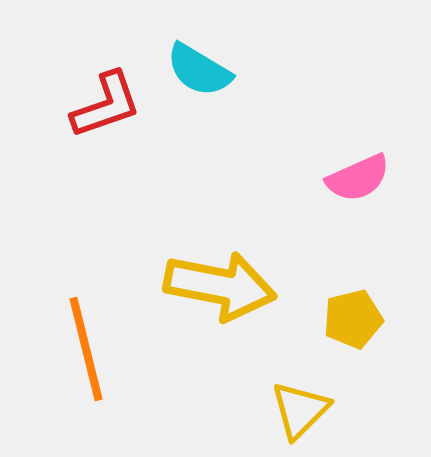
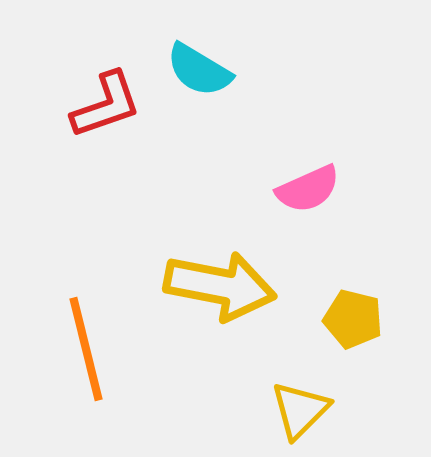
pink semicircle: moved 50 px left, 11 px down
yellow pentagon: rotated 28 degrees clockwise
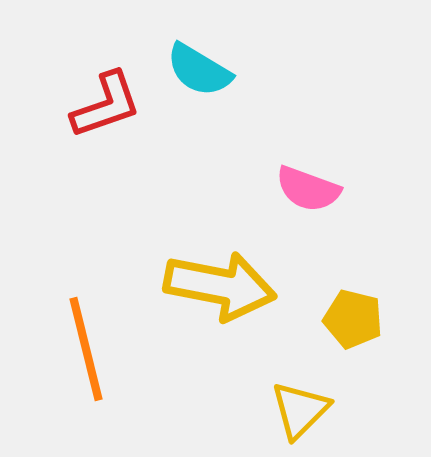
pink semicircle: rotated 44 degrees clockwise
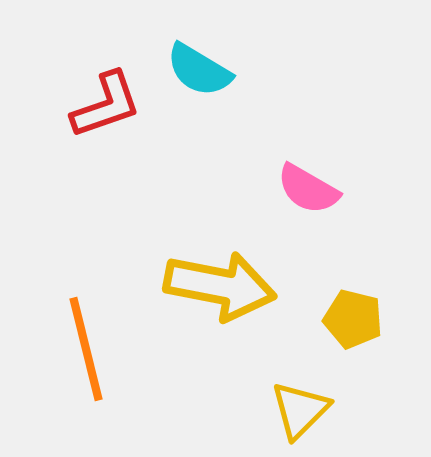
pink semicircle: rotated 10 degrees clockwise
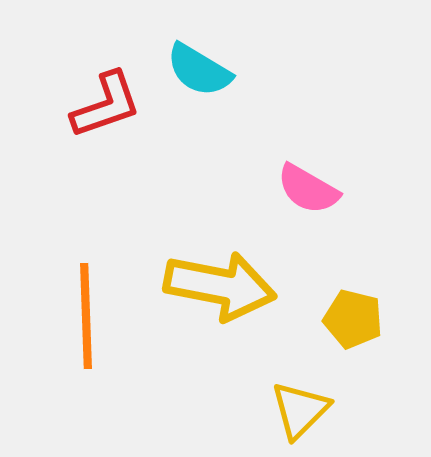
orange line: moved 33 px up; rotated 12 degrees clockwise
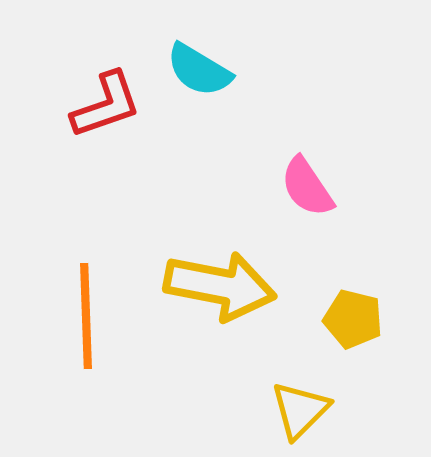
pink semicircle: moved 1 px left, 2 px up; rotated 26 degrees clockwise
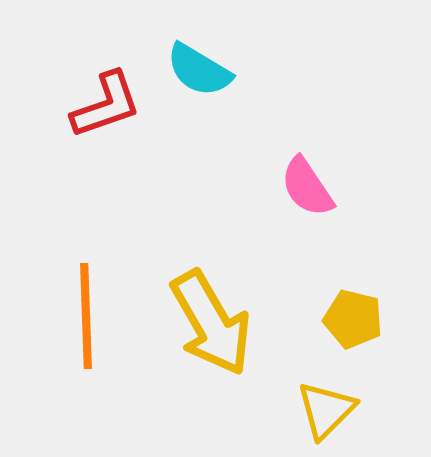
yellow arrow: moved 9 px left, 37 px down; rotated 49 degrees clockwise
yellow triangle: moved 26 px right
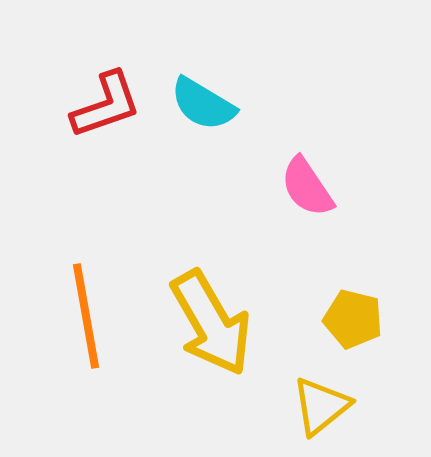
cyan semicircle: moved 4 px right, 34 px down
orange line: rotated 8 degrees counterclockwise
yellow triangle: moved 5 px left, 4 px up; rotated 6 degrees clockwise
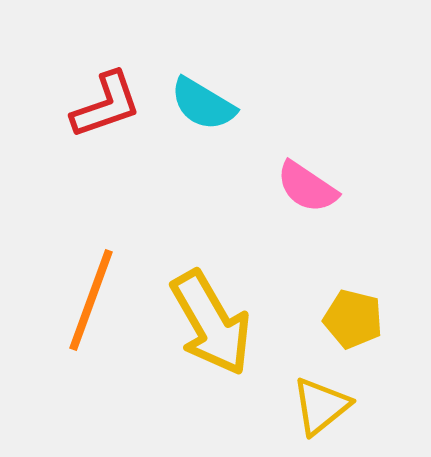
pink semicircle: rotated 22 degrees counterclockwise
orange line: moved 5 px right, 16 px up; rotated 30 degrees clockwise
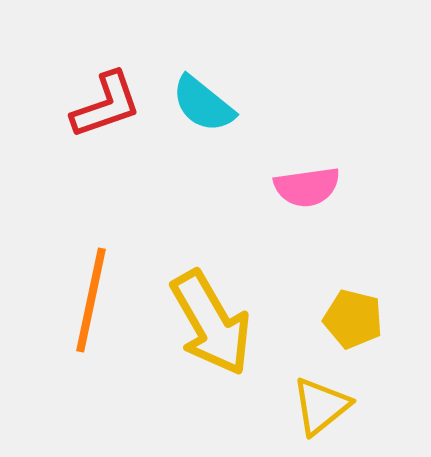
cyan semicircle: rotated 8 degrees clockwise
pink semicircle: rotated 42 degrees counterclockwise
orange line: rotated 8 degrees counterclockwise
